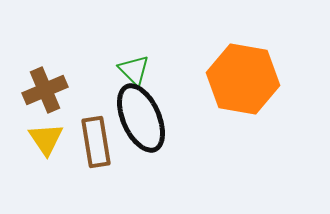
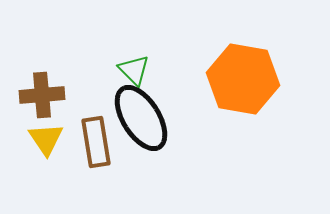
brown cross: moved 3 px left, 5 px down; rotated 18 degrees clockwise
black ellipse: rotated 8 degrees counterclockwise
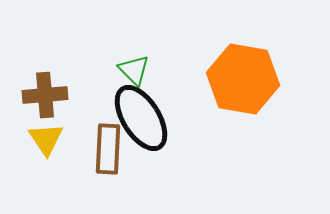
brown cross: moved 3 px right
brown rectangle: moved 12 px right, 7 px down; rotated 12 degrees clockwise
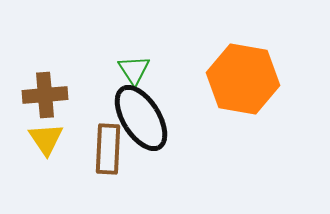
green triangle: rotated 12 degrees clockwise
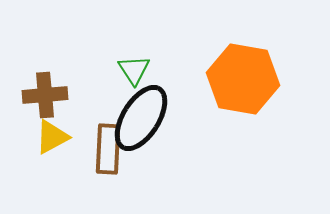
black ellipse: rotated 64 degrees clockwise
yellow triangle: moved 6 px right, 2 px up; rotated 36 degrees clockwise
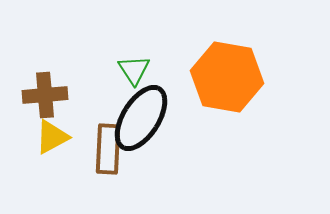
orange hexagon: moved 16 px left, 2 px up
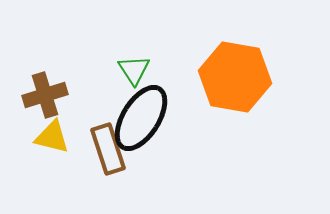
orange hexagon: moved 8 px right
brown cross: rotated 12 degrees counterclockwise
yellow triangle: rotated 42 degrees clockwise
brown rectangle: rotated 21 degrees counterclockwise
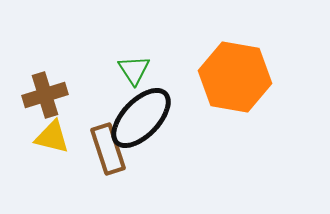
black ellipse: rotated 12 degrees clockwise
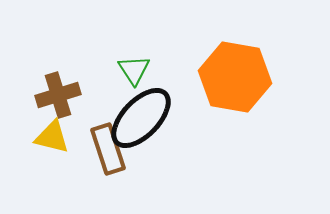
brown cross: moved 13 px right
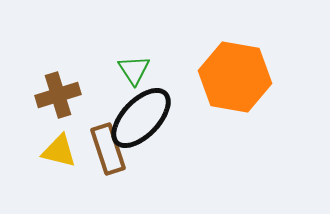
yellow triangle: moved 7 px right, 14 px down
